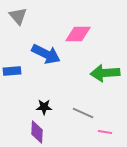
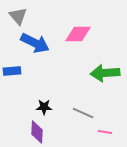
blue arrow: moved 11 px left, 11 px up
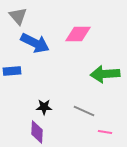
green arrow: moved 1 px down
gray line: moved 1 px right, 2 px up
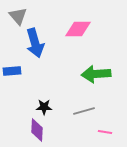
pink diamond: moved 5 px up
blue arrow: rotated 48 degrees clockwise
green arrow: moved 9 px left
gray line: rotated 40 degrees counterclockwise
purple diamond: moved 2 px up
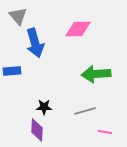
gray line: moved 1 px right
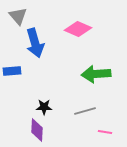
pink diamond: rotated 24 degrees clockwise
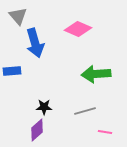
purple diamond: rotated 45 degrees clockwise
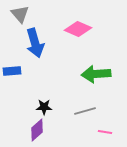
gray triangle: moved 2 px right, 2 px up
